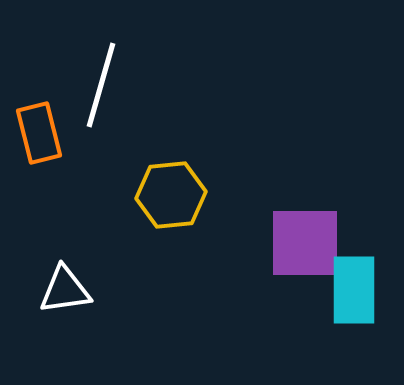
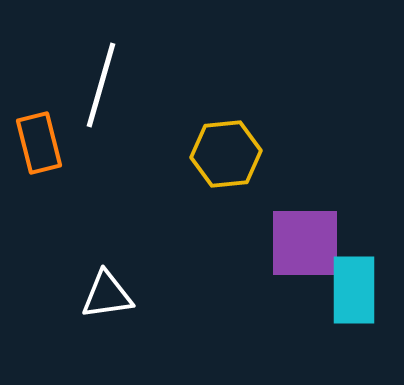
orange rectangle: moved 10 px down
yellow hexagon: moved 55 px right, 41 px up
white triangle: moved 42 px right, 5 px down
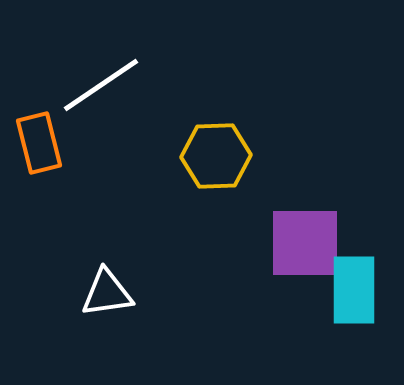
white line: rotated 40 degrees clockwise
yellow hexagon: moved 10 px left, 2 px down; rotated 4 degrees clockwise
white triangle: moved 2 px up
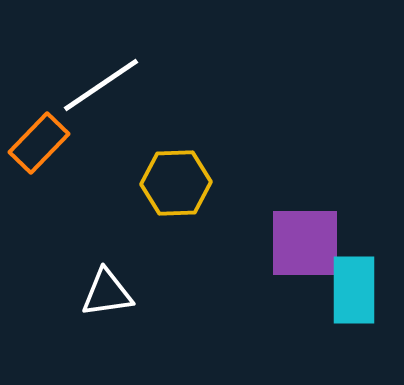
orange rectangle: rotated 58 degrees clockwise
yellow hexagon: moved 40 px left, 27 px down
